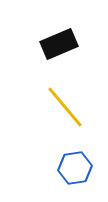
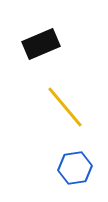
black rectangle: moved 18 px left
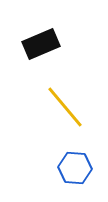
blue hexagon: rotated 12 degrees clockwise
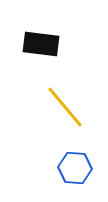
black rectangle: rotated 30 degrees clockwise
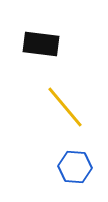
blue hexagon: moved 1 px up
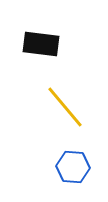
blue hexagon: moved 2 px left
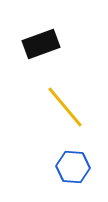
black rectangle: rotated 27 degrees counterclockwise
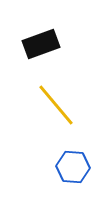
yellow line: moved 9 px left, 2 px up
